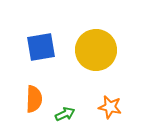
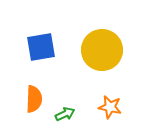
yellow circle: moved 6 px right
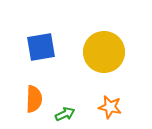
yellow circle: moved 2 px right, 2 px down
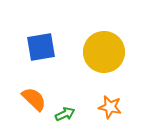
orange semicircle: rotated 48 degrees counterclockwise
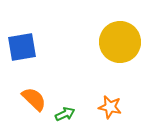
blue square: moved 19 px left
yellow circle: moved 16 px right, 10 px up
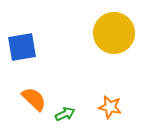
yellow circle: moved 6 px left, 9 px up
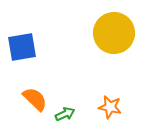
orange semicircle: moved 1 px right
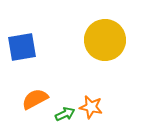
yellow circle: moved 9 px left, 7 px down
orange semicircle: rotated 72 degrees counterclockwise
orange star: moved 19 px left
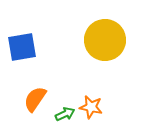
orange semicircle: rotated 28 degrees counterclockwise
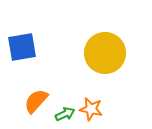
yellow circle: moved 13 px down
orange semicircle: moved 1 px right, 2 px down; rotated 8 degrees clockwise
orange star: moved 2 px down
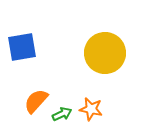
green arrow: moved 3 px left
